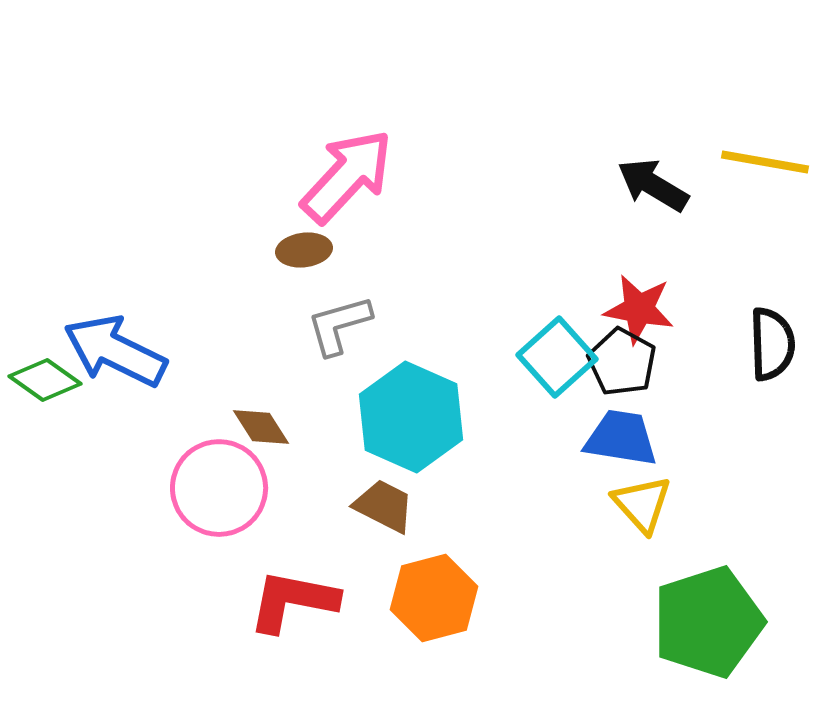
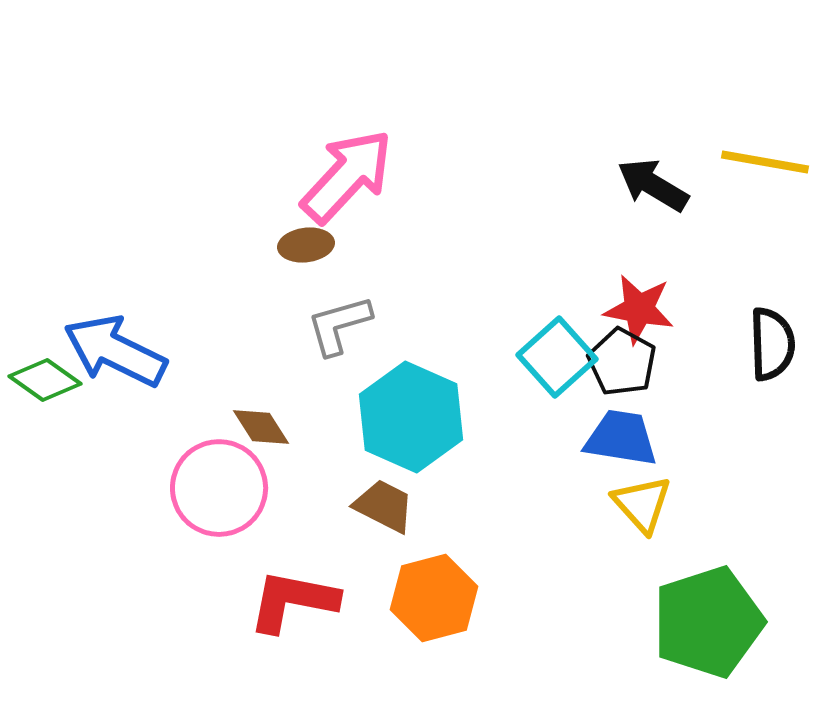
brown ellipse: moved 2 px right, 5 px up
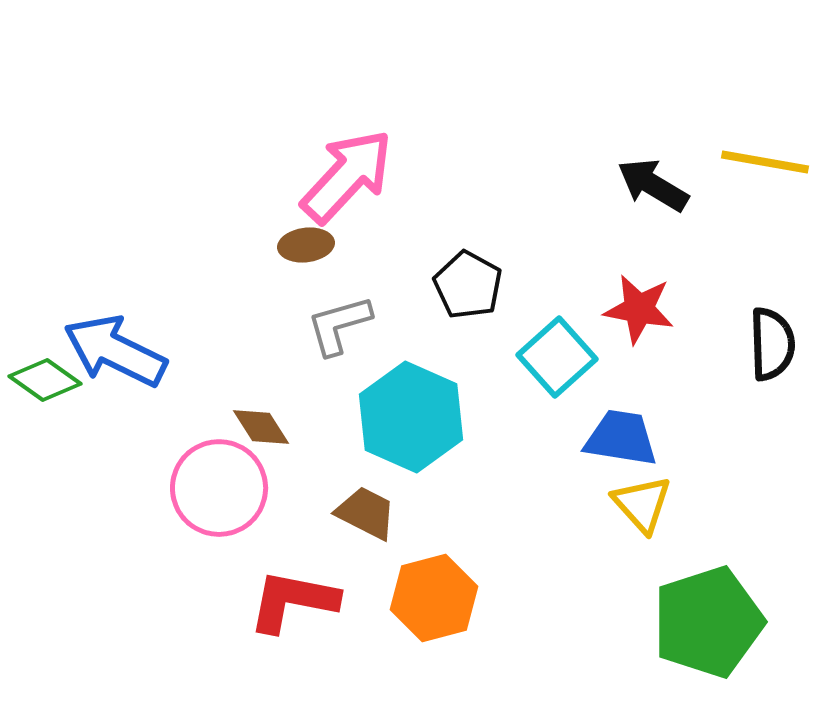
black pentagon: moved 154 px left, 77 px up
brown trapezoid: moved 18 px left, 7 px down
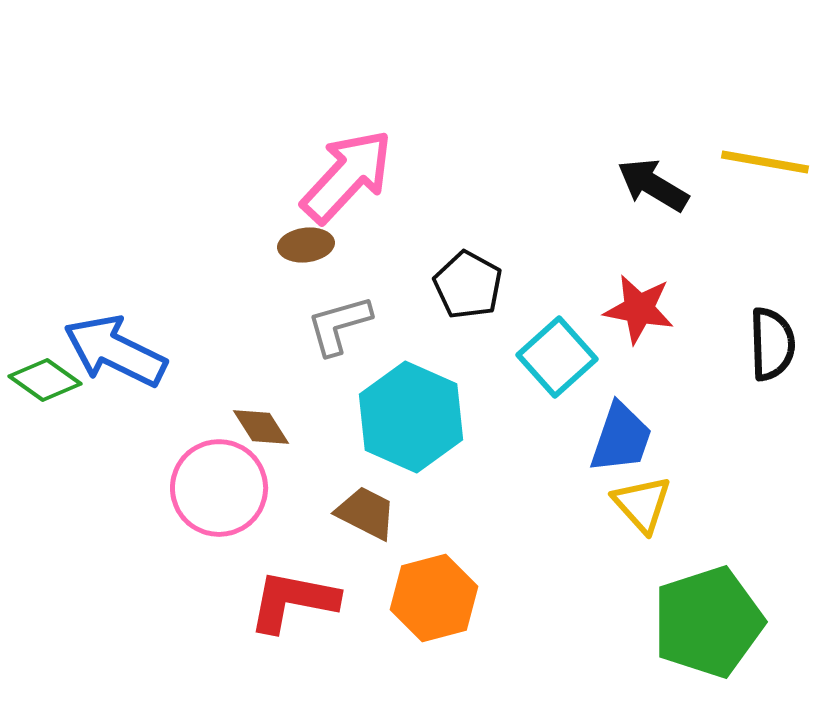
blue trapezoid: rotated 100 degrees clockwise
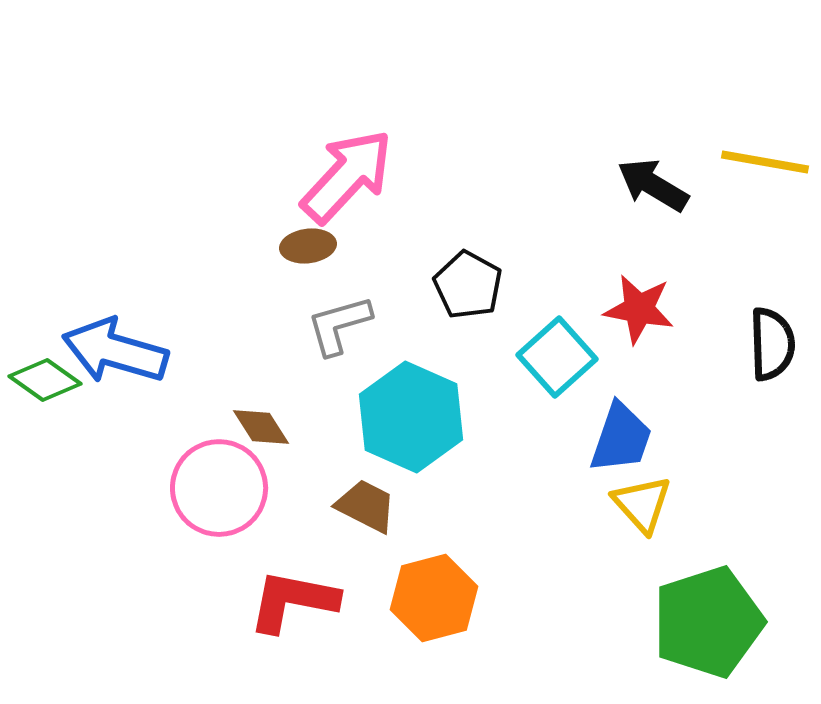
brown ellipse: moved 2 px right, 1 px down
blue arrow: rotated 10 degrees counterclockwise
brown trapezoid: moved 7 px up
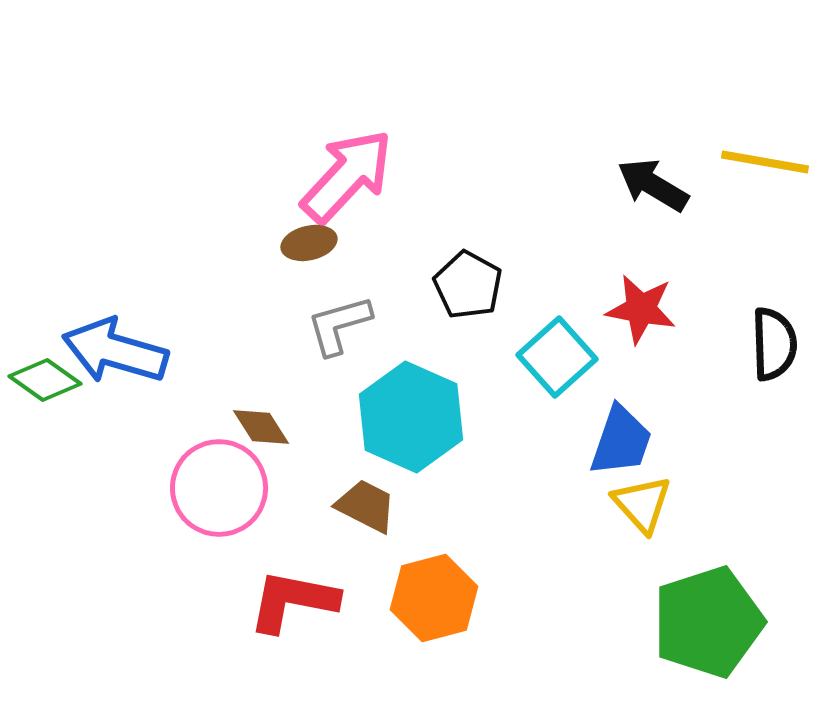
brown ellipse: moved 1 px right, 3 px up; rotated 6 degrees counterclockwise
red star: moved 2 px right
black semicircle: moved 2 px right
blue trapezoid: moved 3 px down
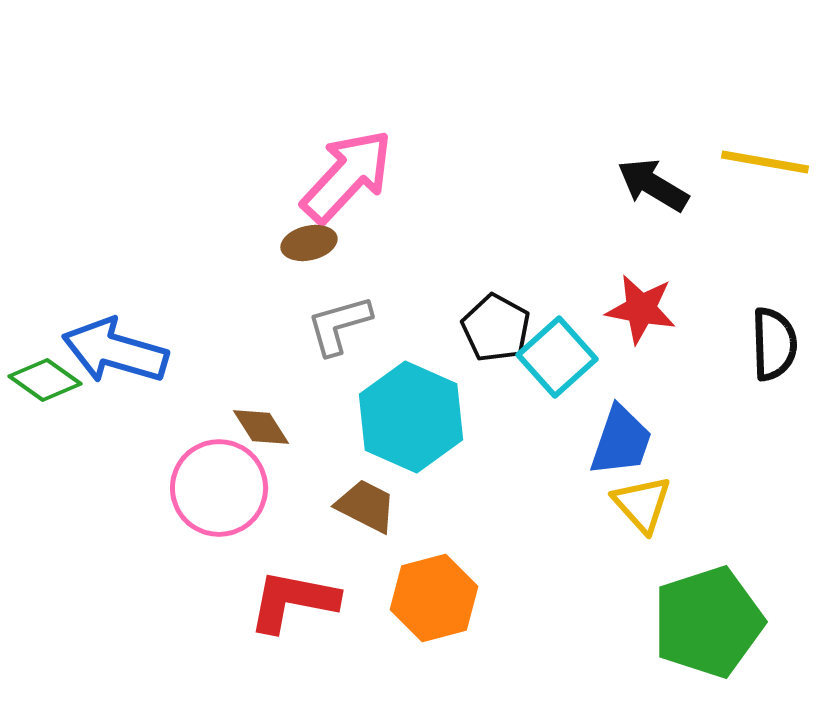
black pentagon: moved 28 px right, 43 px down
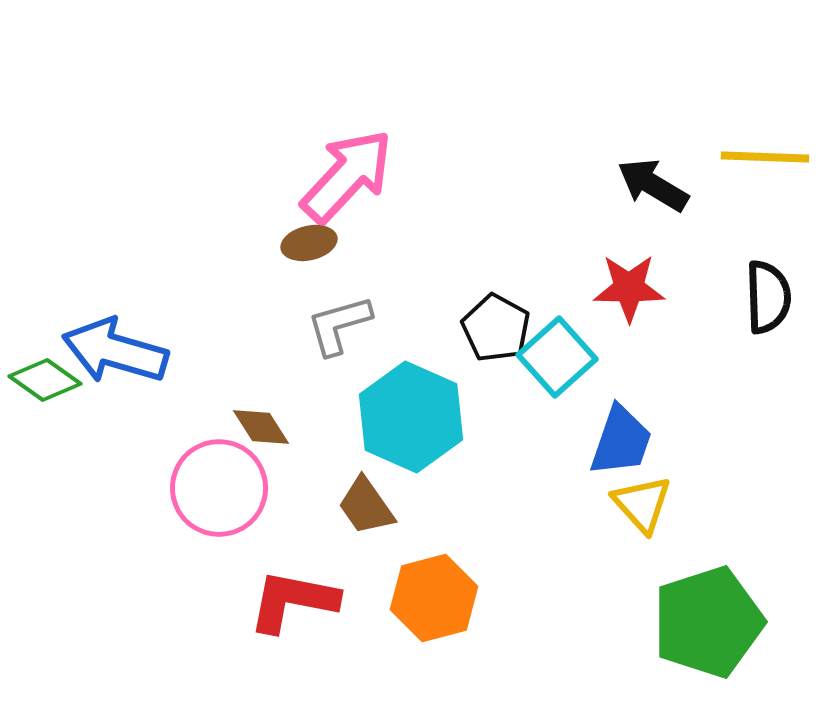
yellow line: moved 5 px up; rotated 8 degrees counterclockwise
red star: moved 12 px left, 21 px up; rotated 10 degrees counterclockwise
black semicircle: moved 6 px left, 47 px up
brown trapezoid: rotated 152 degrees counterclockwise
